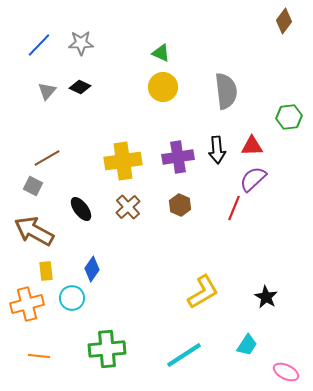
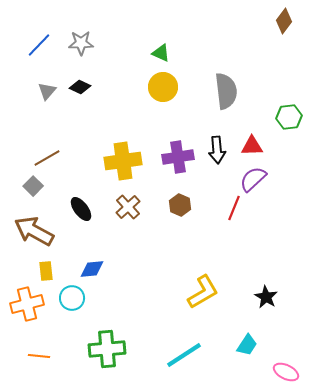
gray square: rotated 18 degrees clockwise
blue diamond: rotated 50 degrees clockwise
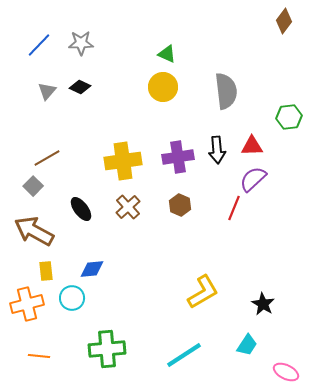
green triangle: moved 6 px right, 1 px down
black star: moved 3 px left, 7 px down
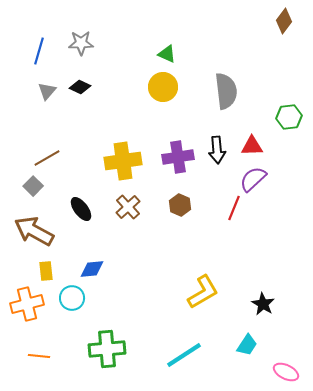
blue line: moved 6 px down; rotated 28 degrees counterclockwise
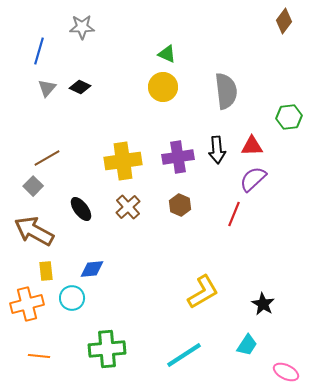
gray star: moved 1 px right, 16 px up
gray triangle: moved 3 px up
red line: moved 6 px down
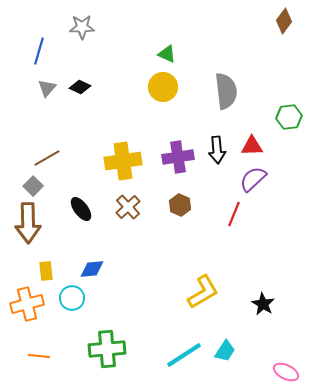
brown arrow: moved 6 px left, 8 px up; rotated 120 degrees counterclockwise
cyan trapezoid: moved 22 px left, 6 px down
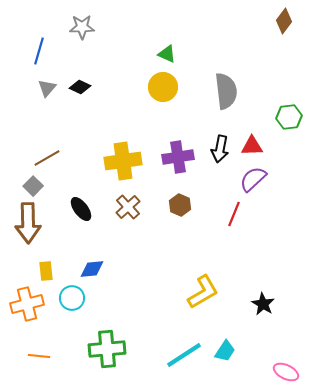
black arrow: moved 3 px right, 1 px up; rotated 16 degrees clockwise
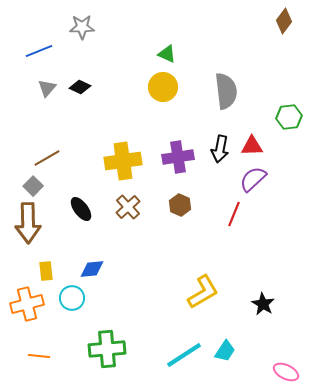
blue line: rotated 52 degrees clockwise
